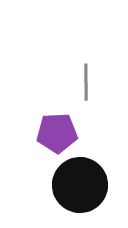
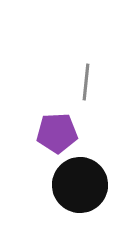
gray line: rotated 6 degrees clockwise
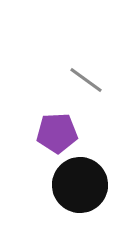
gray line: moved 2 px up; rotated 60 degrees counterclockwise
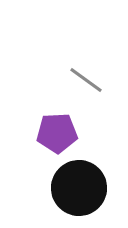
black circle: moved 1 px left, 3 px down
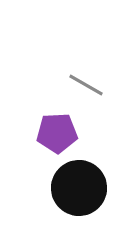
gray line: moved 5 px down; rotated 6 degrees counterclockwise
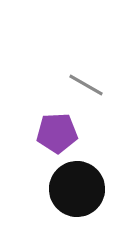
black circle: moved 2 px left, 1 px down
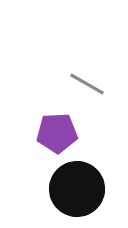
gray line: moved 1 px right, 1 px up
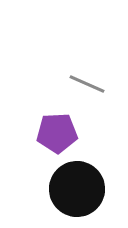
gray line: rotated 6 degrees counterclockwise
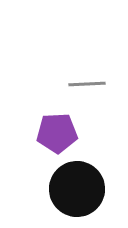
gray line: rotated 27 degrees counterclockwise
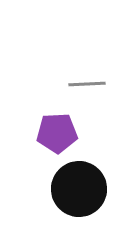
black circle: moved 2 px right
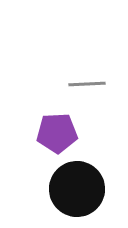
black circle: moved 2 px left
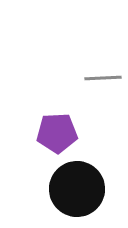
gray line: moved 16 px right, 6 px up
